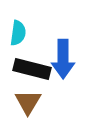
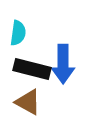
blue arrow: moved 5 px down
brown triangle: rotated 32 degrees counterclockwise
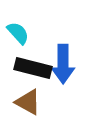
cyan semicircle: rotated 50 degrees counterclockwise
black rectangle: moved 1 px right, 1 px up
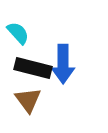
brown triangle: moved 2 px up; rotated 24 degrees clockwise
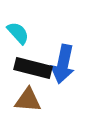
blue arrow: rotated 12 degrees clockwise
brown triangle: rotated 48 degrees counterclockwise
